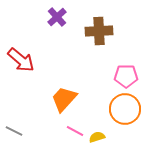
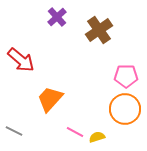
brown cross: moved 1 px up; rotated 32 degrees counterclockwise
orange trapezoid: moved 14 px left
pink line: moved 1 px down
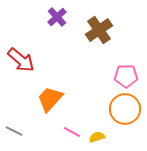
pink line: moved 3 px left
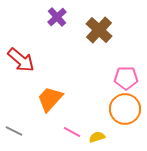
brown cross: rotated 12 degrees counterclockwise
pink pentagon: moved 2 px down
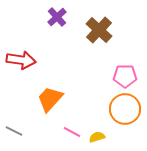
red arrow: rotated 32 degrees counterclockwise
pink pentagon: moved 1 px left, 2 px up
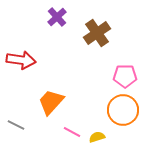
brown cross: moved 2 px left, 3 px down; rotated 12 degrees clockwise
orange trapezoid: moved 1 px right, 3 px down
orange circle: moved 2 px left, 1 px down
gray line: moved 2 px right, 6 px up
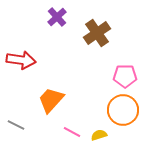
orange trapezoid: moved 2 px up
yellow semicircle: moved 2 px right, 2 px up
